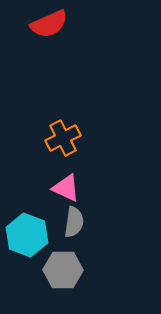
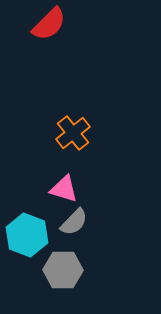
red semicircle: rotated 21 degrees counterclockwise
orange cross: moved 10 px right, 5 px up; rotated 12 degrees counterclockwise
pink triangle: moved 2 px left, 1 px down; rotated 8 degrees counterclockwise
gray semicircle: rotated 36 degrees clockwise
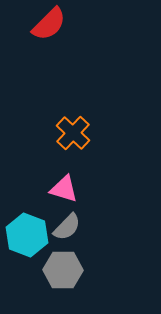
orange cross: rotated 8 degrees counterclockwise
gray semicircle: moved 7 px left, 5 px down
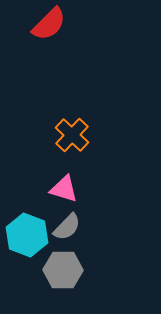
orange cross: moved 1 px left, 2 px down
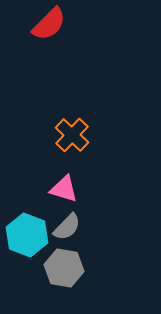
gray hexagon: moved 1 px right, 2 px up; rotated 9 degrees clockwise
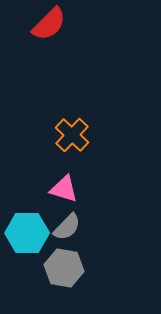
cyan hexagon: moved 2 px up; rotated 21 degrees counterclockwise
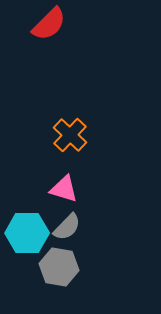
orange cross: moved 2 px left
gray hexagon: moved 5 px left, 1 px up
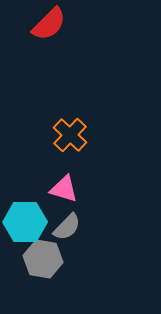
cyan hexagon: moved 2 px left, 11 px up
gray hexagon: moved 16 px left, 8 px up
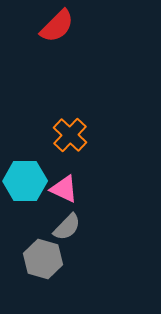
red semicircle: moved 8 px right, 2 px down
pink triangle: rotated 8 degrees clockwise
cyan hexagon: moved 41 px up
gray hexagon: rotated 6 degrees clockwise
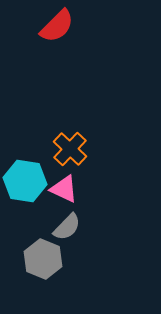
orange cross: moved 14 px down
cyan hexagon: rotated 9 degrees clockwise
gray hexagon: rotated 6 degrees clockwise
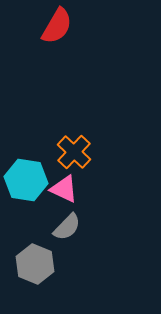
red semicircle: rotated 15 degrees counterclockwise
orange cross: moved 4 px right, 3 px down
cyan hexagon: moved 1 px right, 1 px up
gray hexagon: moved 8 px left, 5 px down
